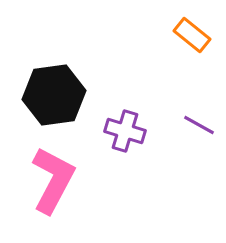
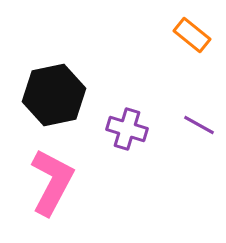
black hexagon: rotated 4 degrees counterclockwise
purple cross: moved 2 px right, 2 px up
pink L-shape: moved 1 px left, 2 px down
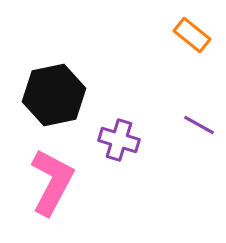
purple cross: moved 8 px left, 11 px down
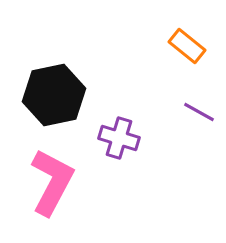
orange rectangle: moved 5 px left, 11 px down
purple line: moved 13 px up
purple cross: moved 2 px up
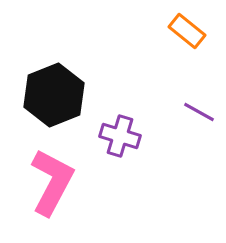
orange rectangle: moved 15 px up
black hexagon: rotated 10 degrees counterclockwise
purple cross: moved 1 px right, 2 px up
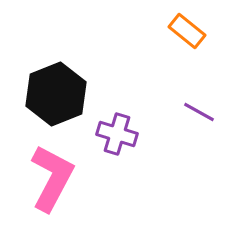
black hexagon: moved 2 px right, 1 px up
purple cross: moved 3 px left, 2 px up
pink L-shape: moved 4 px up
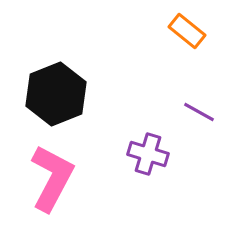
purple cross: moved 31 px right, 20 px down
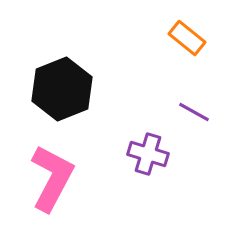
orange rectangle: moved 7 px down
black hexagon: moved 6 px right, 5 px up
purple line: moved 5 px left
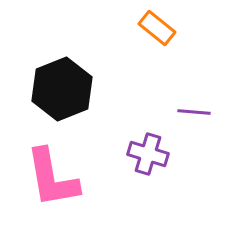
orange rectangle: moved 30 px left, 10 px up
purple line: rotated 24 degrees counterclockwise
pink L-shape: rotated 142 degrees clockwise
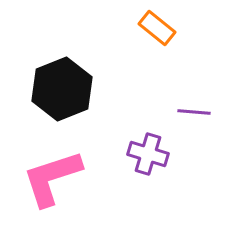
pink L-shape: rotated 82 degrees clockwise
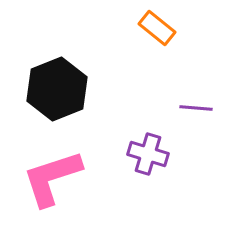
black hexagon: moved 5 px left
purple line: moved 2 px right, 4 px up
